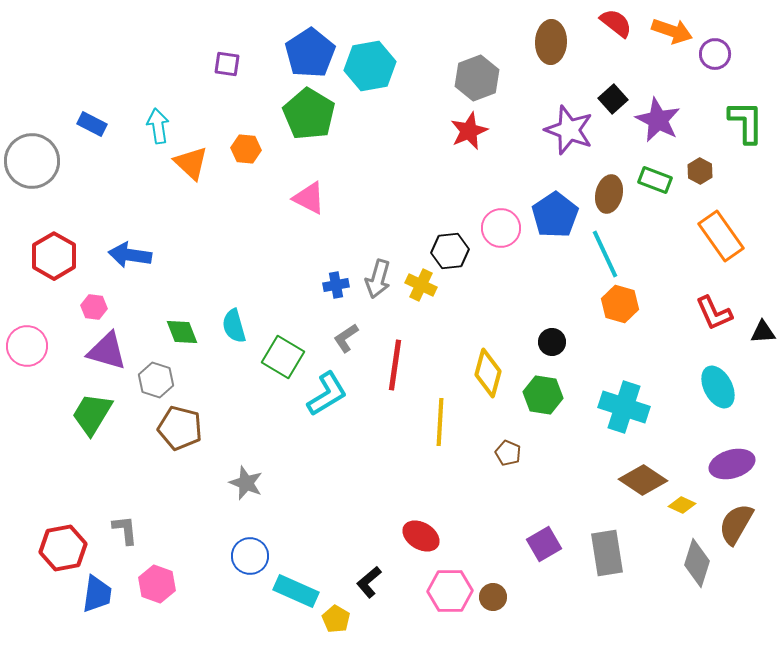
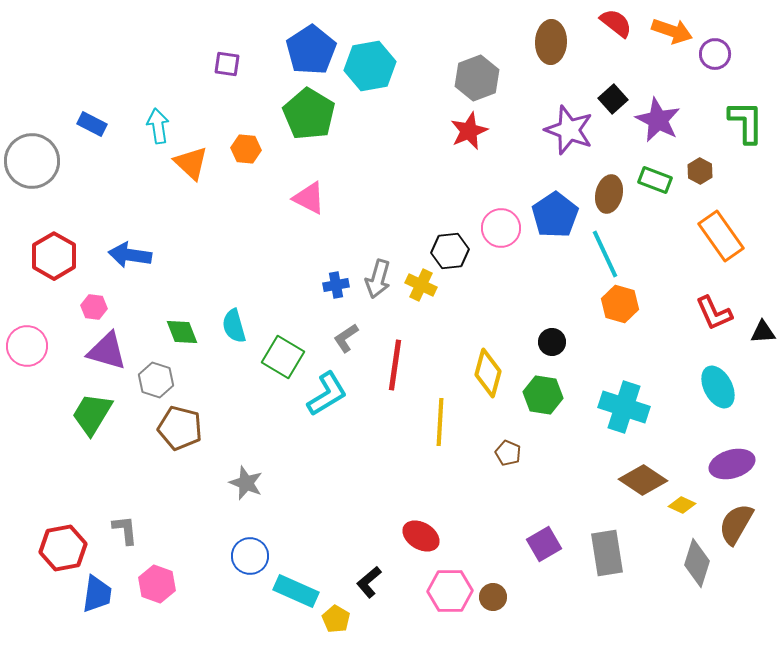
blue pentagon at (310, 53): moved 1 px right, 3 px up
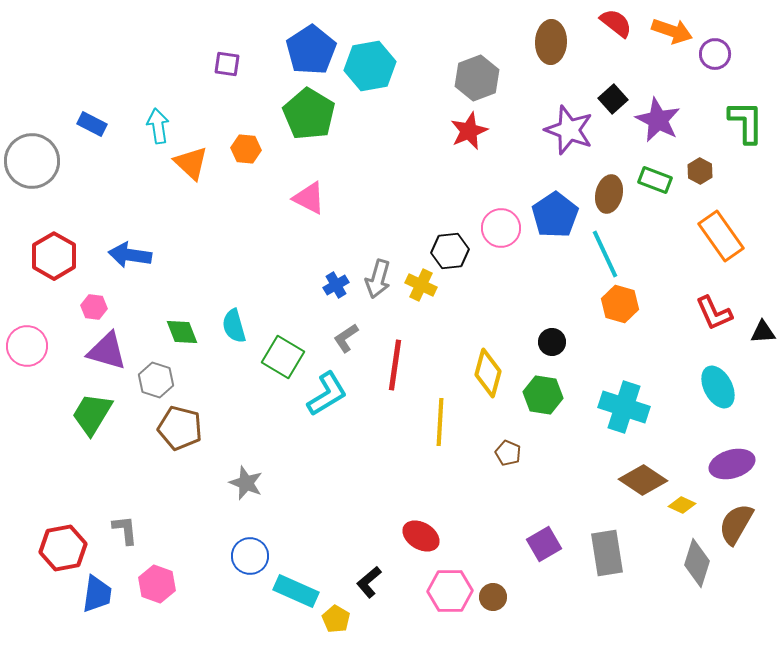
blue cross at (336, 285): rotated 20 degrees counterclockwise
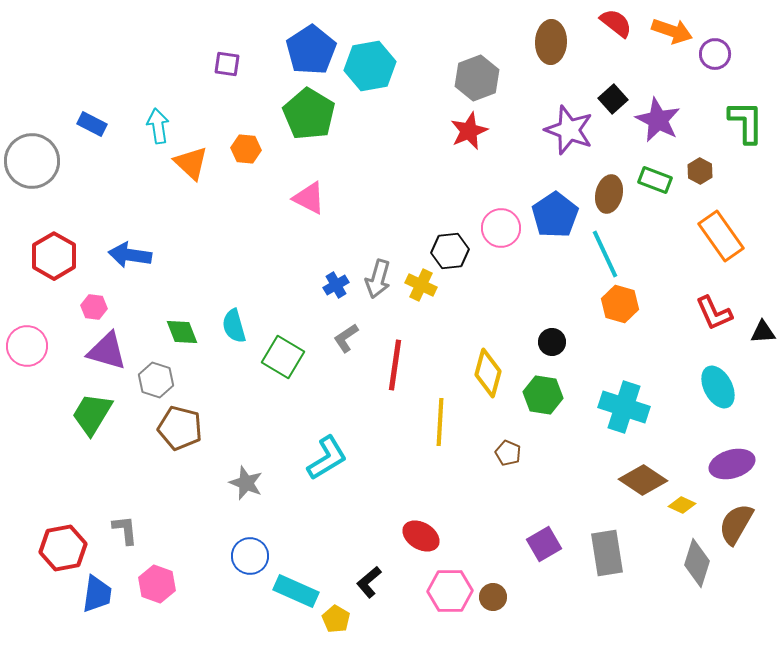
cyan L-shape at (327, 394): moved 64 px down
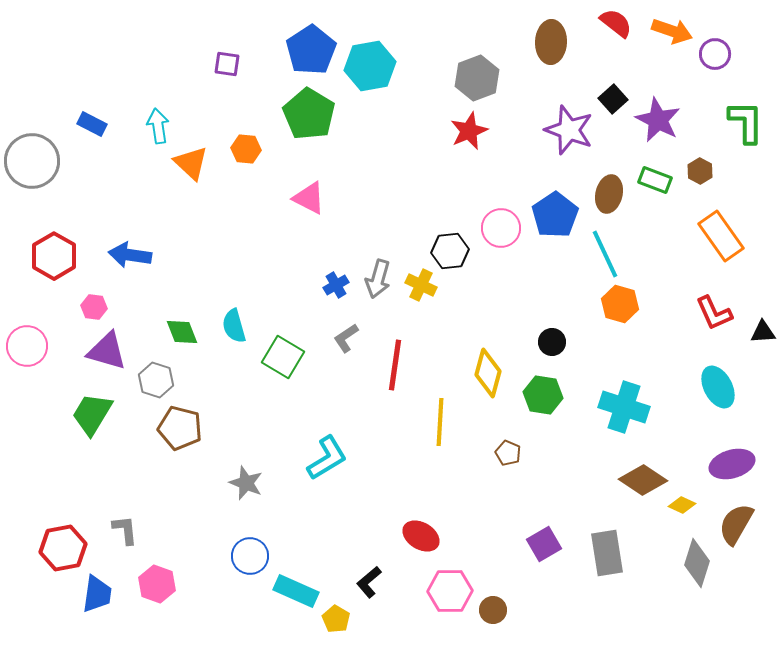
brown circle at (493, 597): moved 13 px down
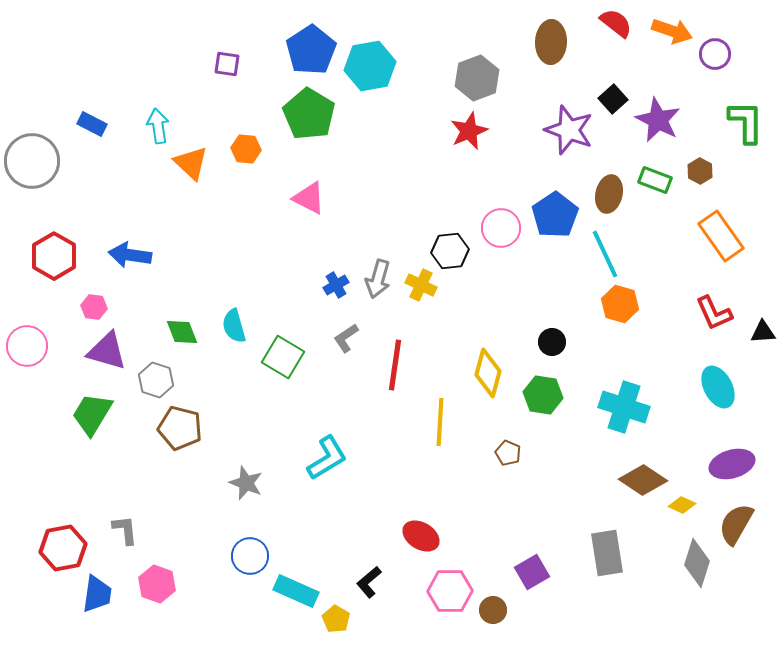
purple square at (544, 544): moved 12 px left, 28 px down
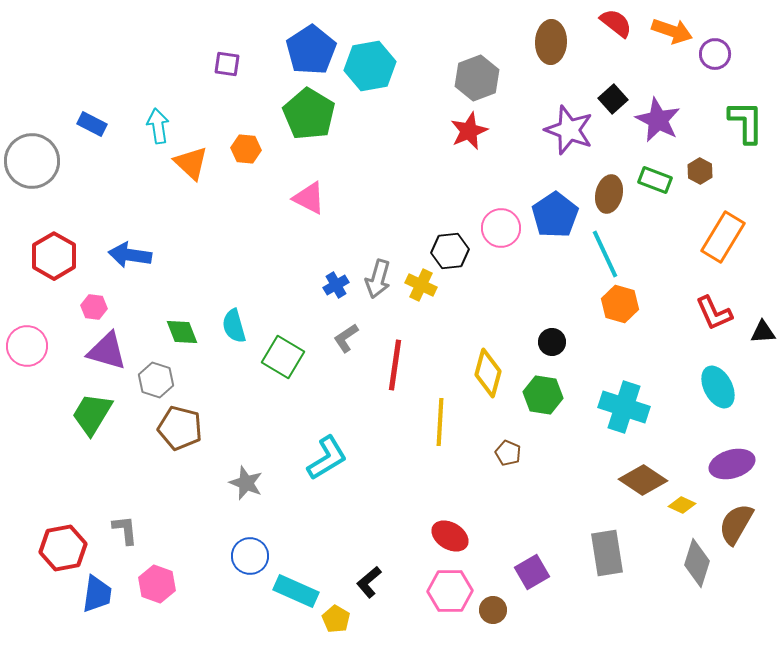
orange rectangle at (721, 236): moved 2 px right, 1 px down; rotated 66 degrees clockwise
red ellipse at (421, 536): moved 29 px right
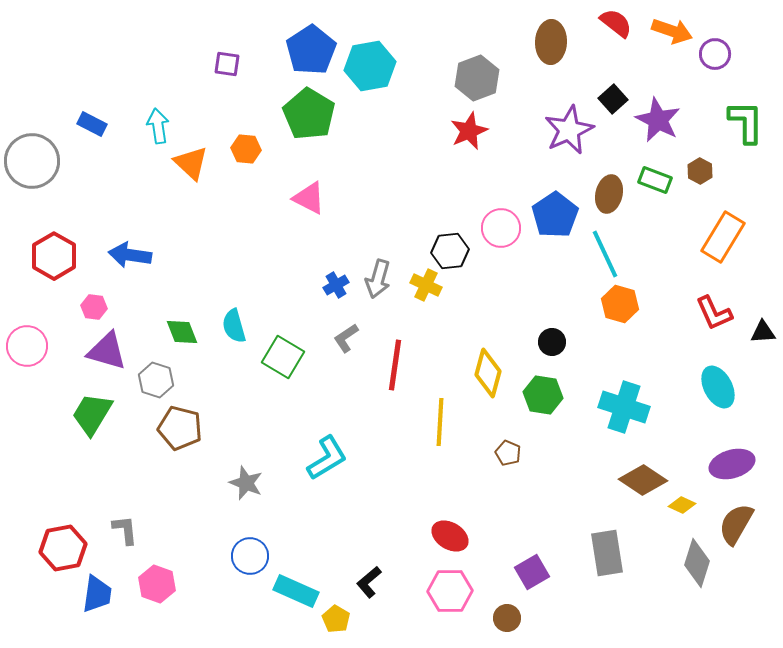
purple star at (569, 130): rotated 27 degrees clockwise
yellow cross at (421, 285): moved 5 px right
brown circle at (493, 610): moved 14 px right, 8 px down
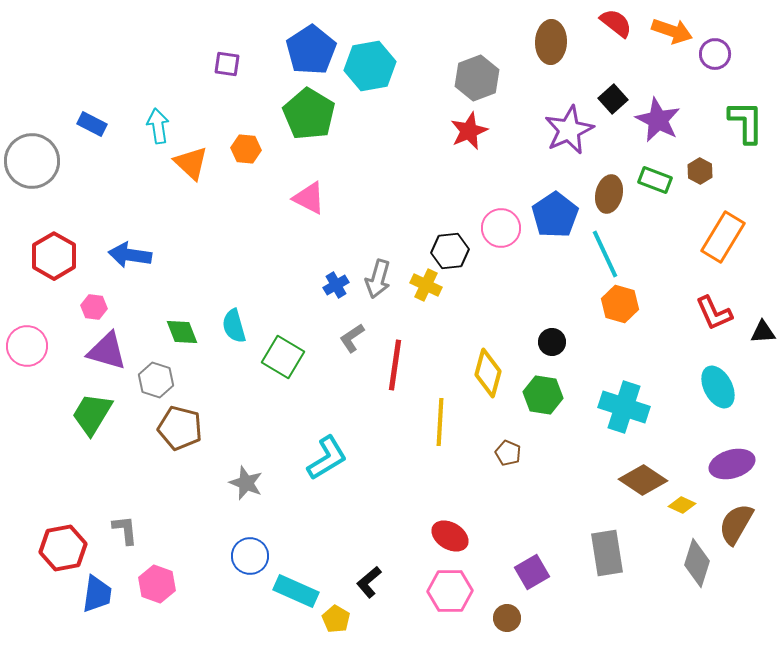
gray L-shape at (346, 338): moved 6 px right
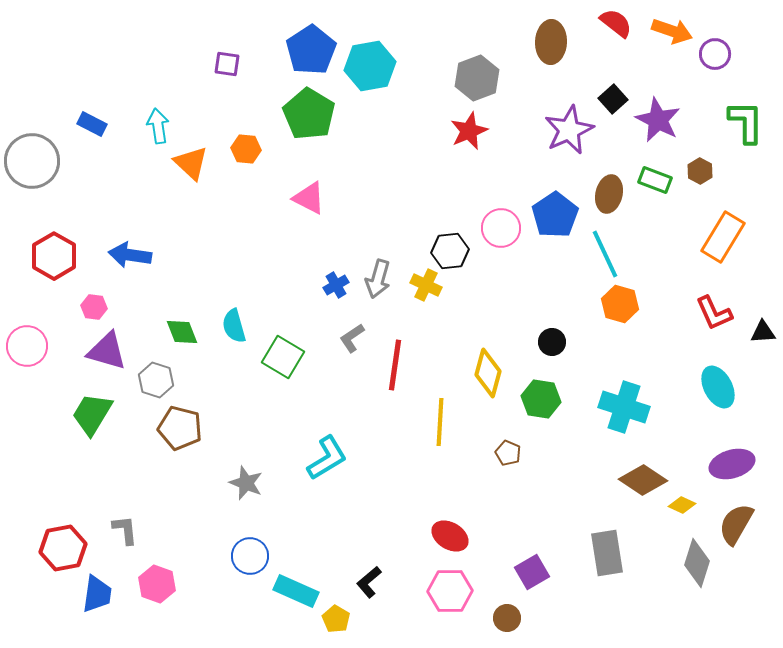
green hexagon at (543, 395): moved 2 px left, 4 px down
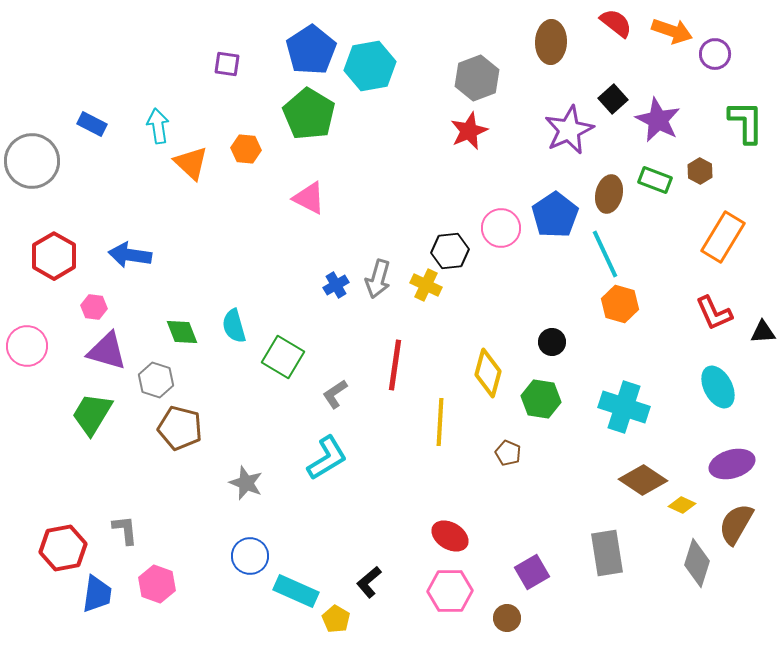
gray L-shape at (352, 338): moved 17 px left, 56 px down
